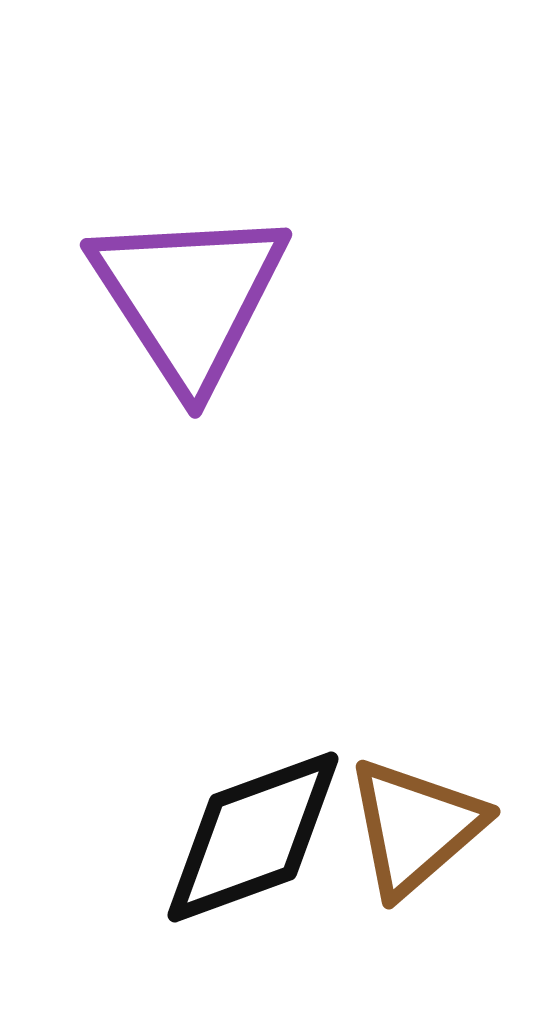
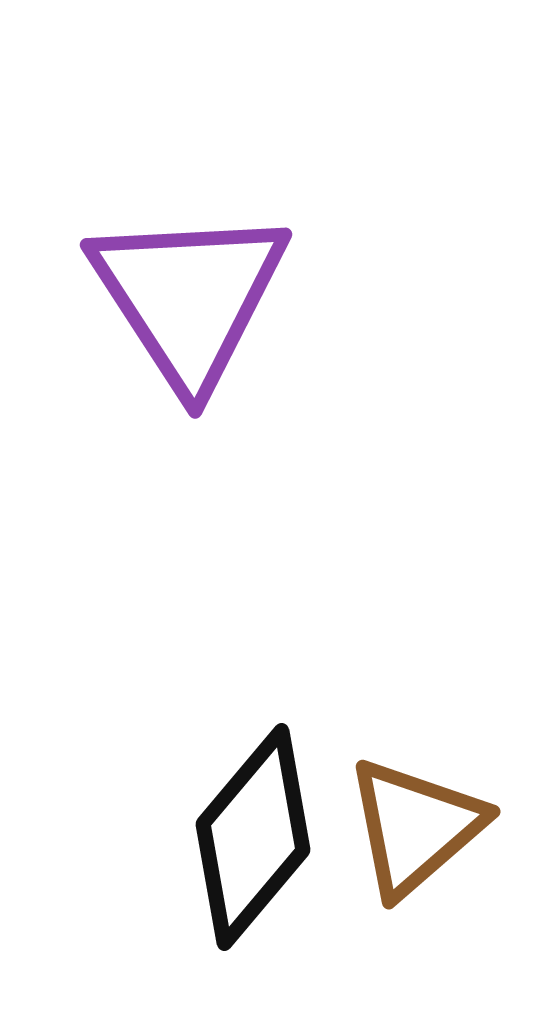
black diamond: rotated 30 degrees counterclockwise
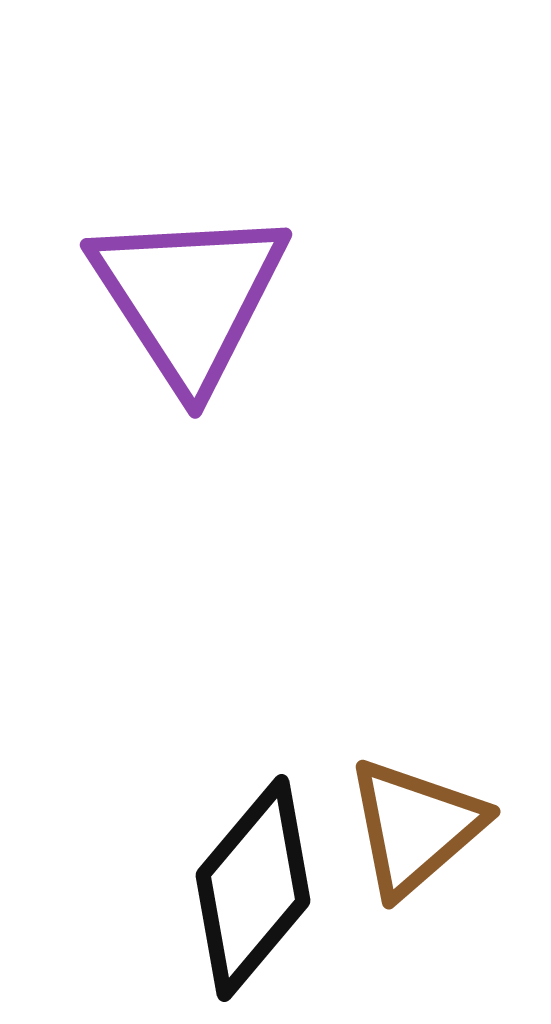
black diamond: moved 51 px down
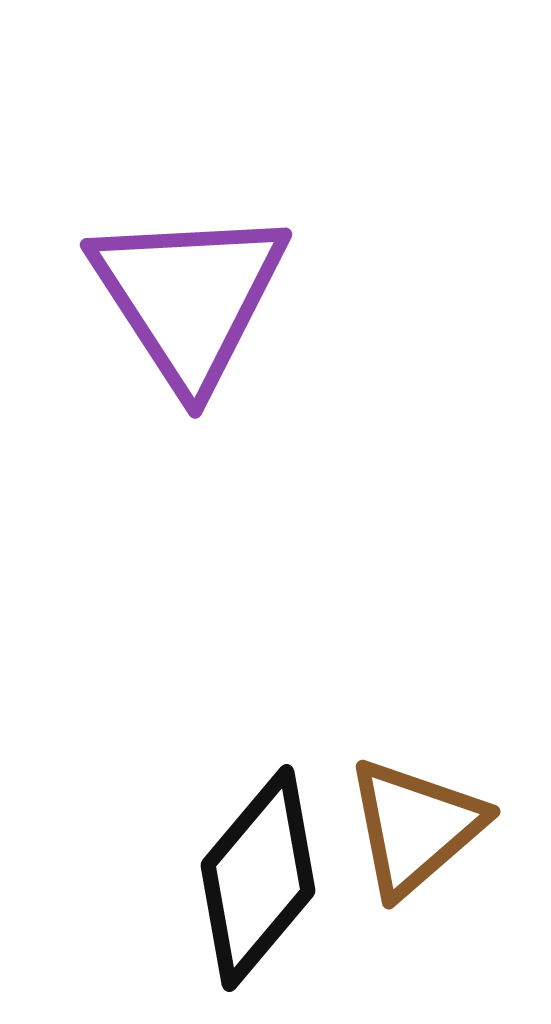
black diamond: moved 5 px right, 10 px up
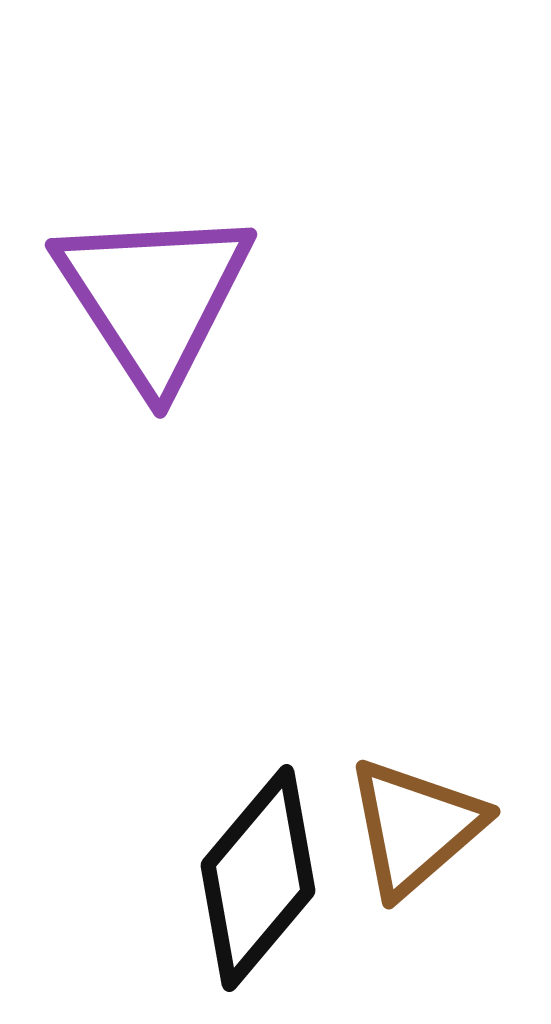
purple triangle: moved 35 px left
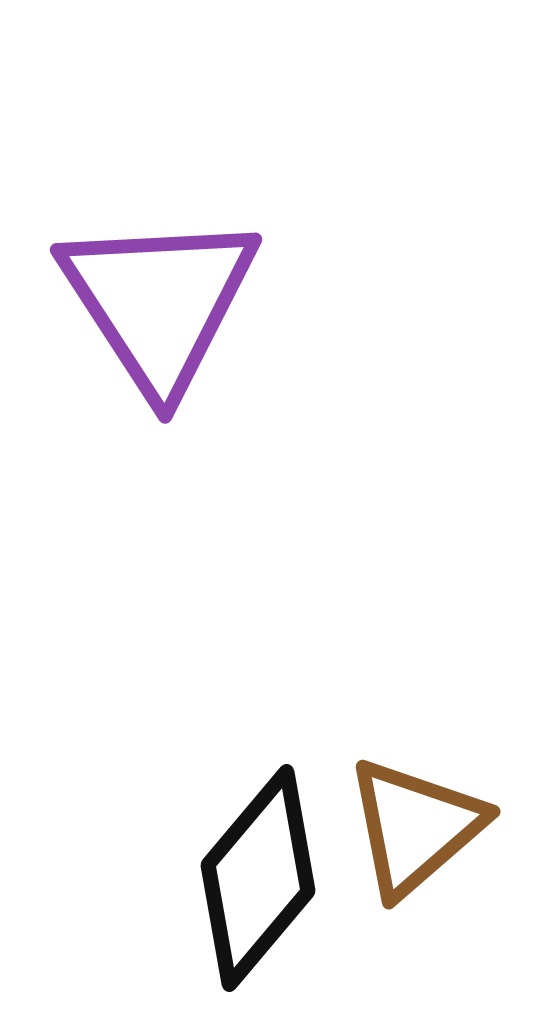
purple triangle: moved 5 px right, 5 px down
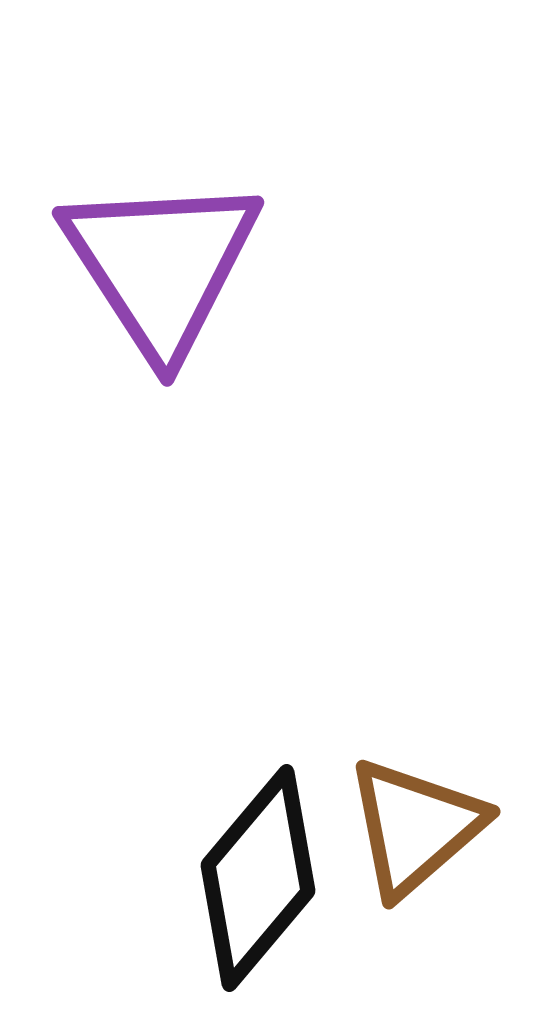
purple triangle: moved 2 px right, 37 px up
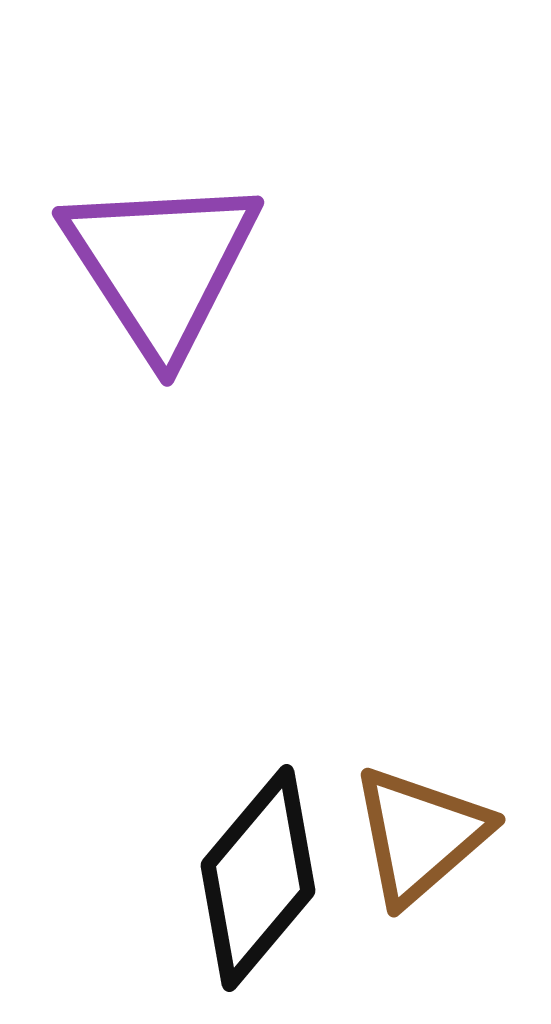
brown triangle: moved 5 px right, 8 px down
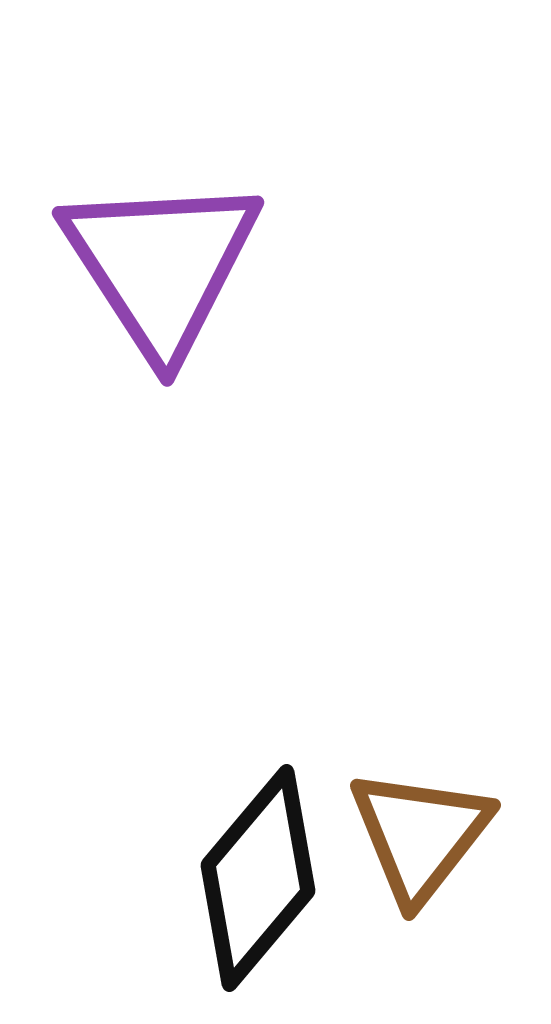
brown triangle: rotated 11 degrees counterclockwise
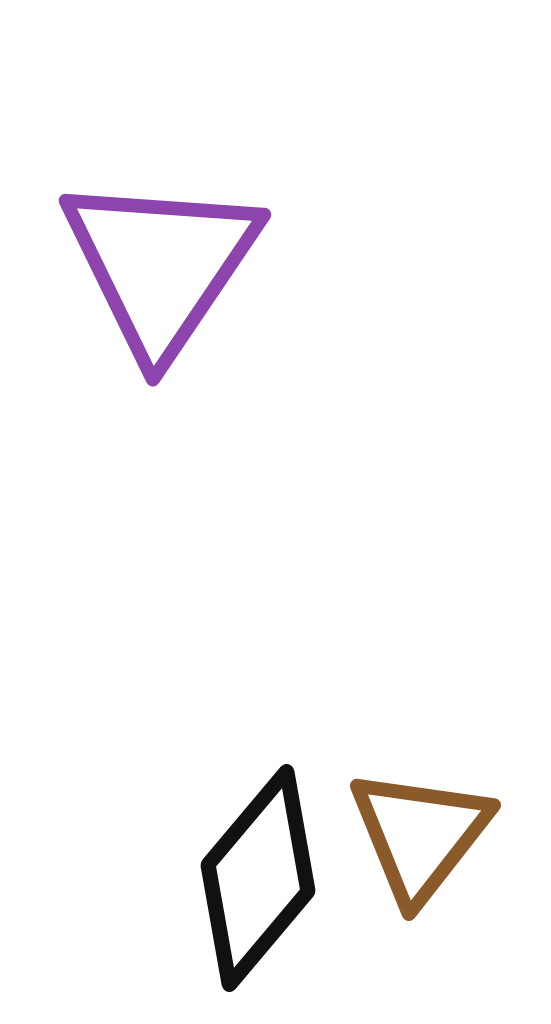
purple triangle: rotated 7 degrees clockwise
